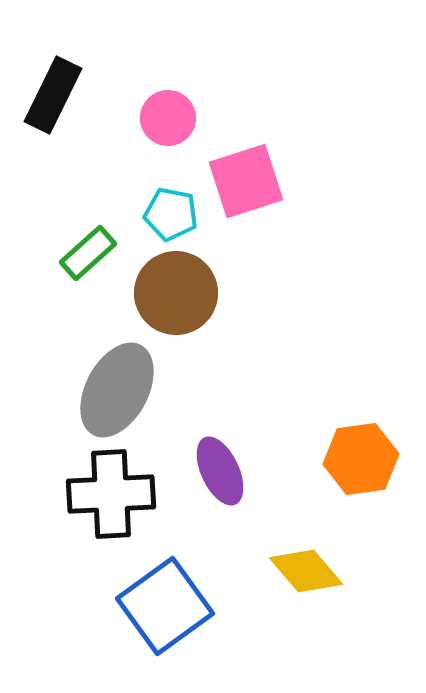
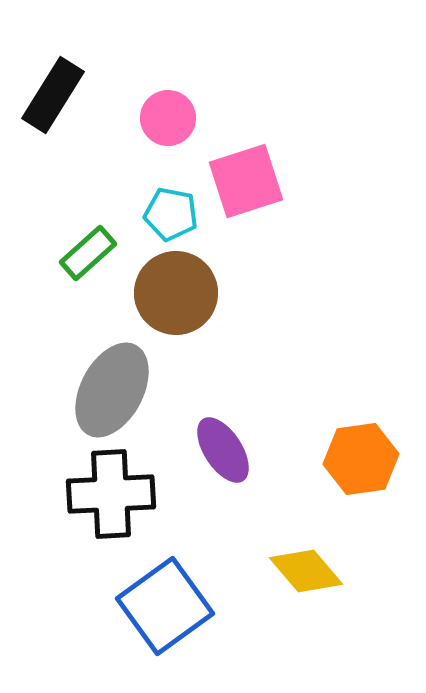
black rectangle: rotated 6 degrees clockwise
gray ellipse: moved 5 px left
purple ellipse: moved 3 px right, 21 px up; rotated 8 degrees counterclockwise
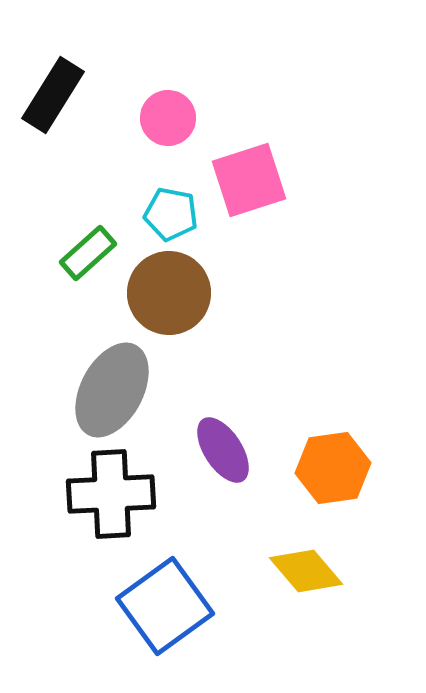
pink square: moved 3 px right, 1 px up
brown circle: moved 7 px left
orange hexagon: moved 28 px left, 9 px down
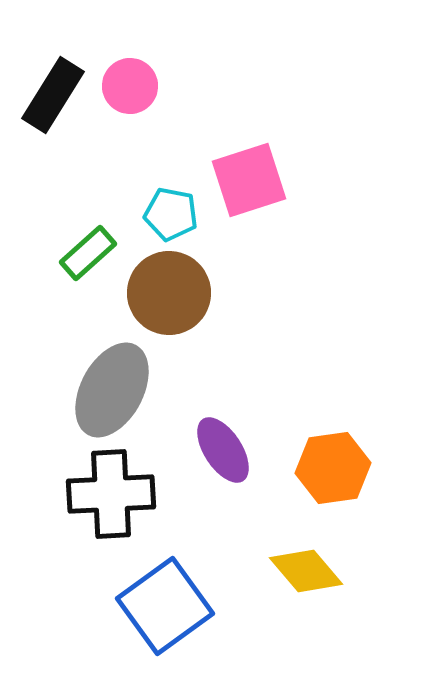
pink circle: moved 38 px left, 32 px up
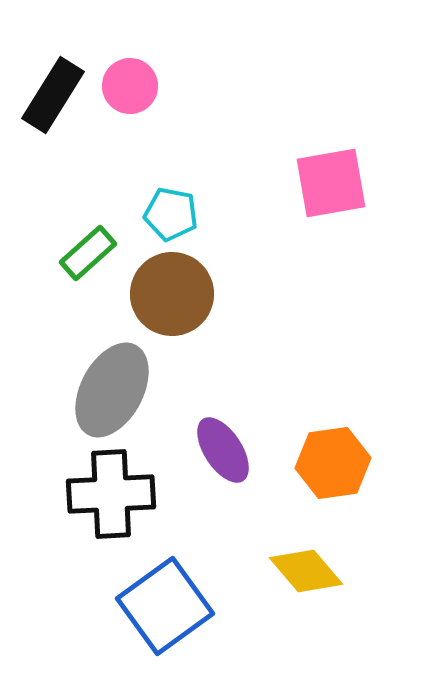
pink square: moved 82 px right, 3 px down; rotated 8 degrees clockwise
brown circle: moved 3 px right, 1 px down
orange hexagon: moved 5 px up
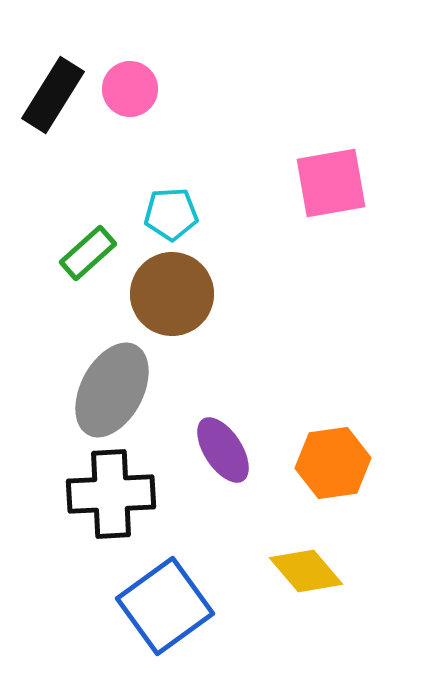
pink circle: moved 3 px down
cyan pentagon: rotated 14 degrees counterclockwise
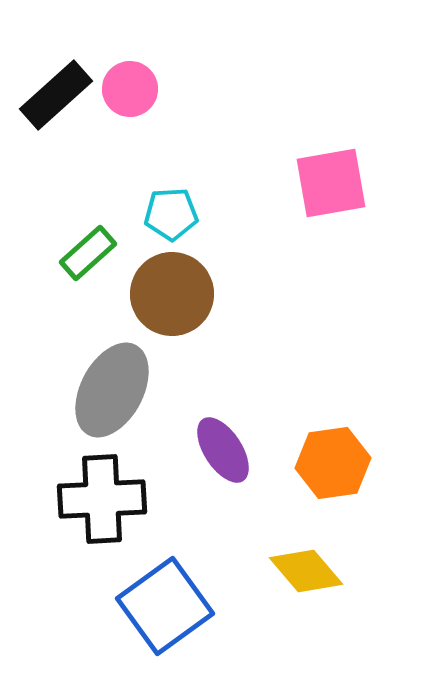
black rectangle: moved 3 px right; rotated 16 degrees clockwise
black cross: moved 9 px left, 5 px down
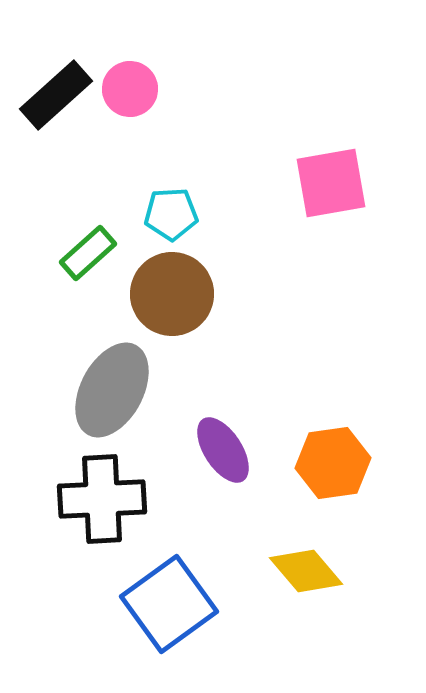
blue square: moved 4 px right, 2 px up
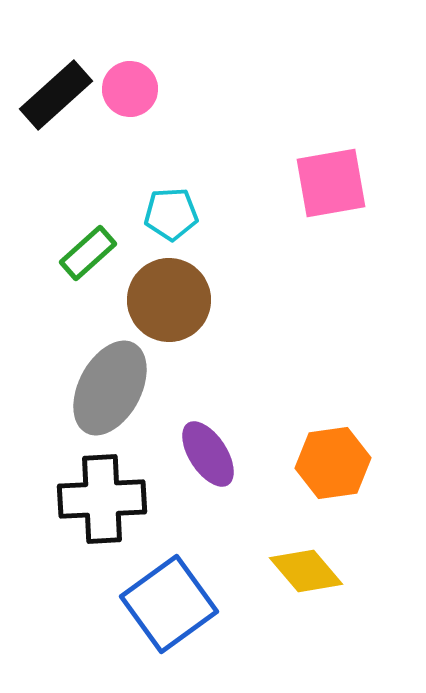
brown circle: moved 3 px left, 6 px down
gray ellipse: moved 2 px left, 2 px up
purple ellipse: moved 15 px left, 4 px down
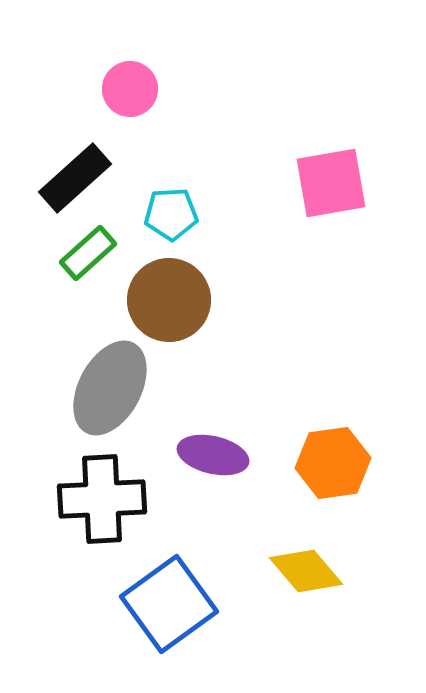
black rectangle: moved 19 px right, 83 px down
purple ellipse: moved 5 px right, 1 px down; rotated 44 degrees counterclockwise
